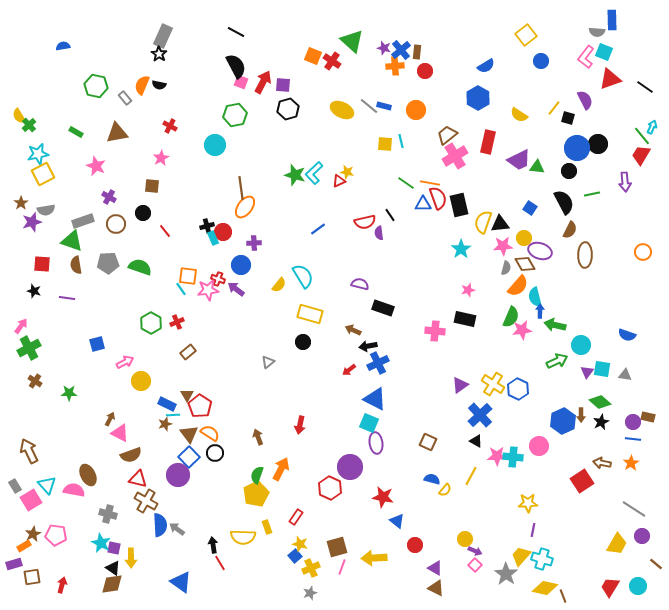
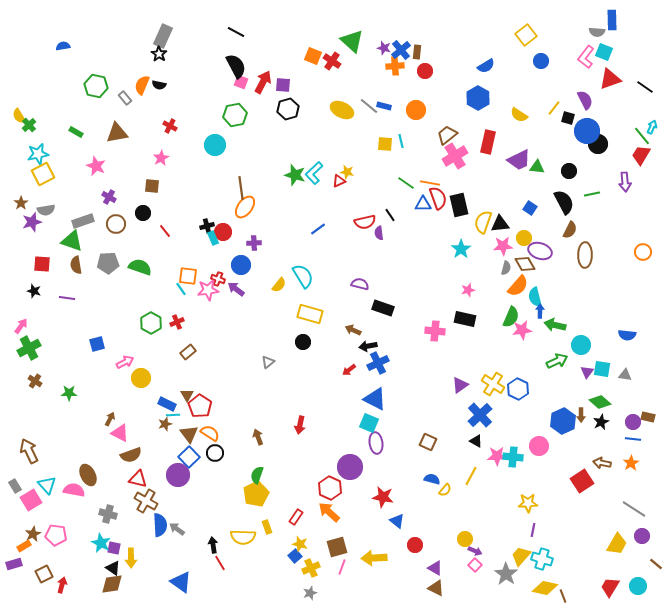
blue circle at (577, 148): moved 10 px right, 17 px up
blue semicircle at (627, 335): rotated 12 degrees counterclockwise
yellow circle at (141, 381): moved 3 px up
orange arrow at (281, 469): moved 48 px right, 43 px down; rotated 75 degrees counterclockwise
brown square at (32, 577): moved 12 px right, 3 px up; rotated 18 degrees counterclockwise
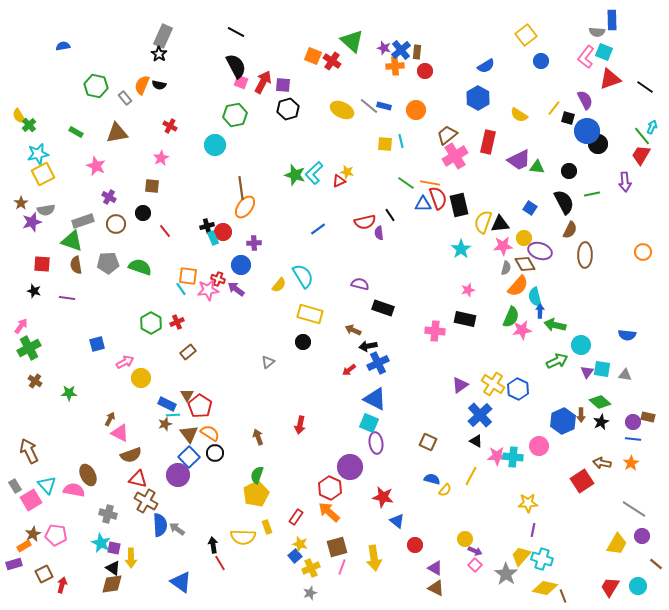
yellow arrow at (374, 558): rotated 95 degrees counterclockwise
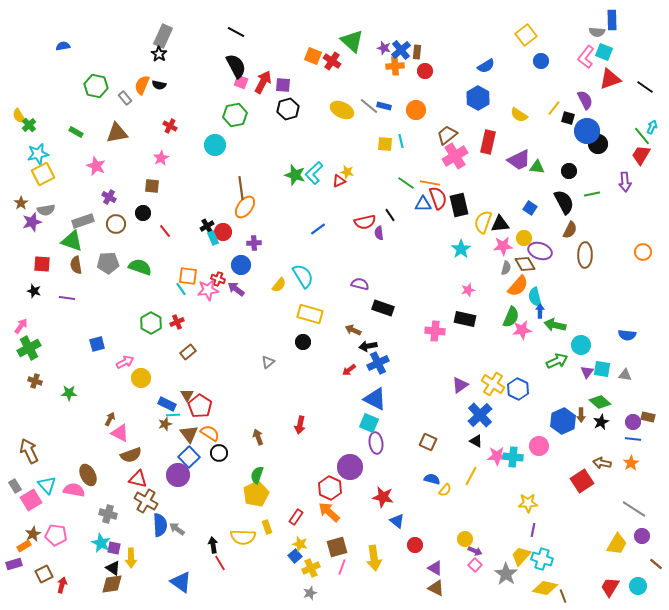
black cross at (207, 226): rotated 16 degrees counterclockwise
brown cross at (35, 381): rotated 16 degrees counterclockwise
black circle at (215, 453): moved 4 px right
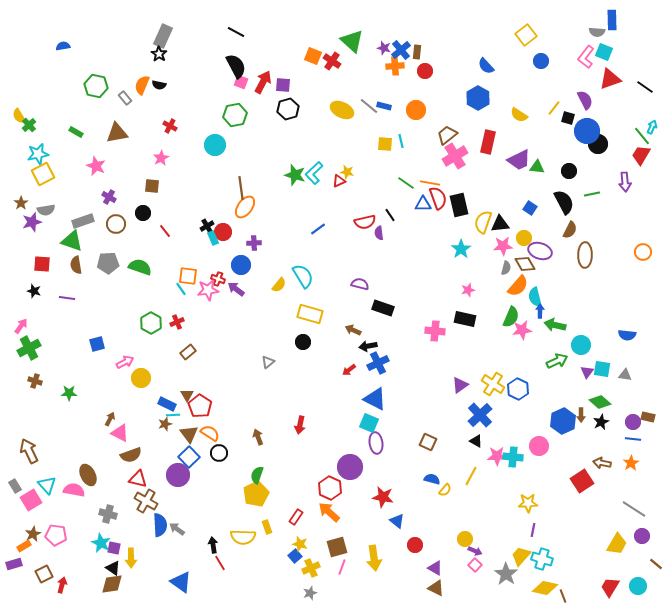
blue semicircle at (486, 66): rotated 78 degrees clockwise
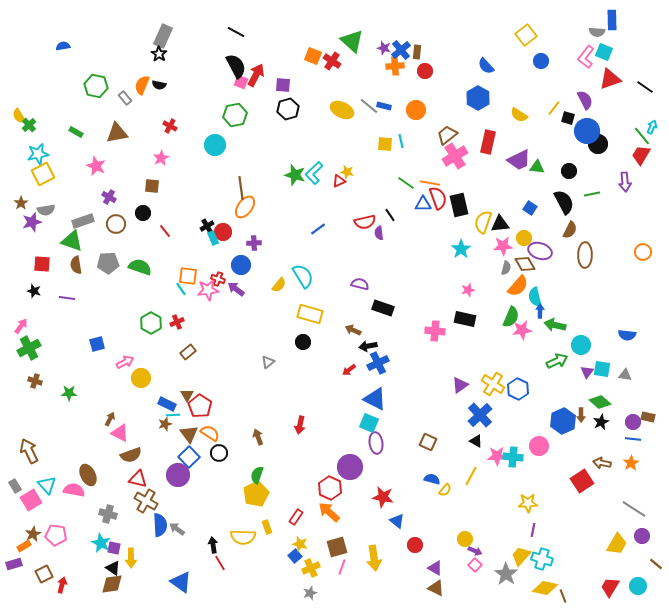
red arrow at (263, 82): moved 7 px left, 7 px up
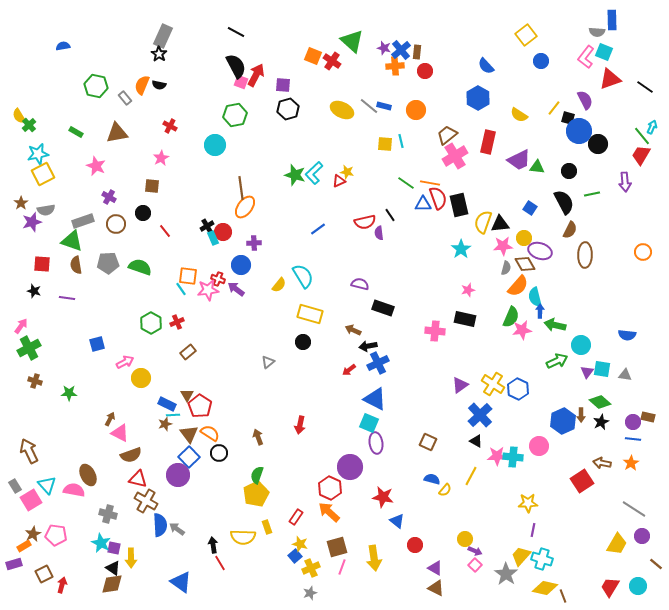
blue circle at (587, 131): moved 8 px left
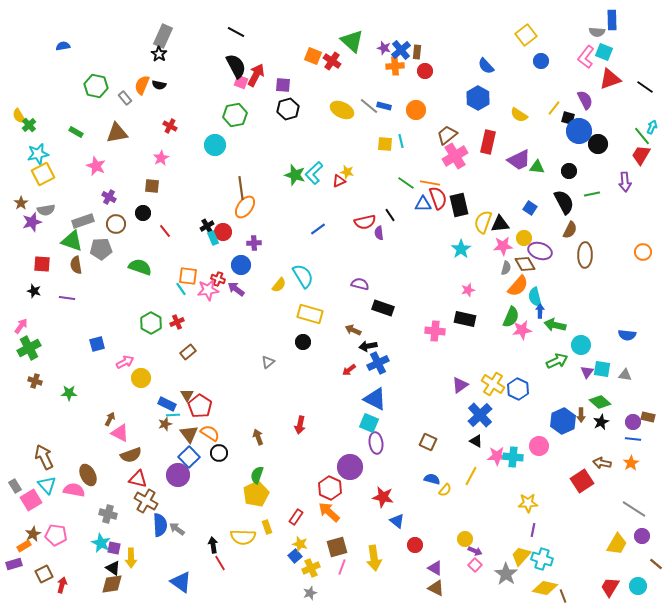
gray pentagon at (108, 263): moved 7 px left, 14 px up
brown arrow at (29, 451): moved 15 px right, 6 px down
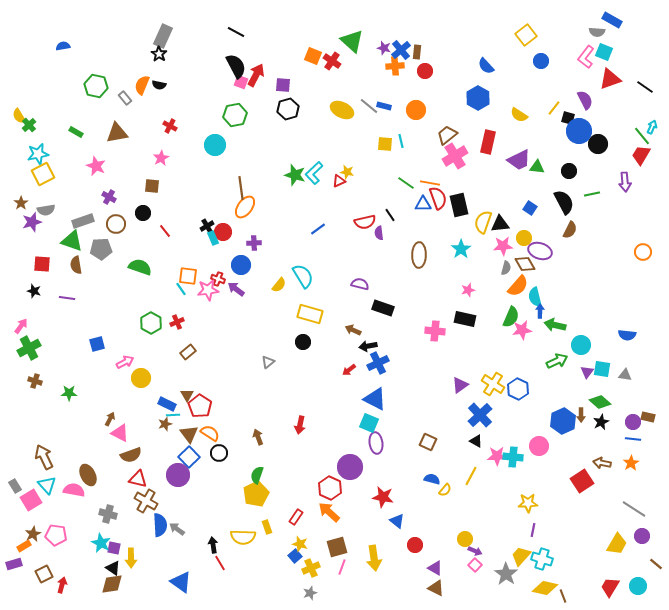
blue rectangle at (612, 20): rotated 60 degrees counterclockwise
brown ellipse at (585, 255): moved 166 px left
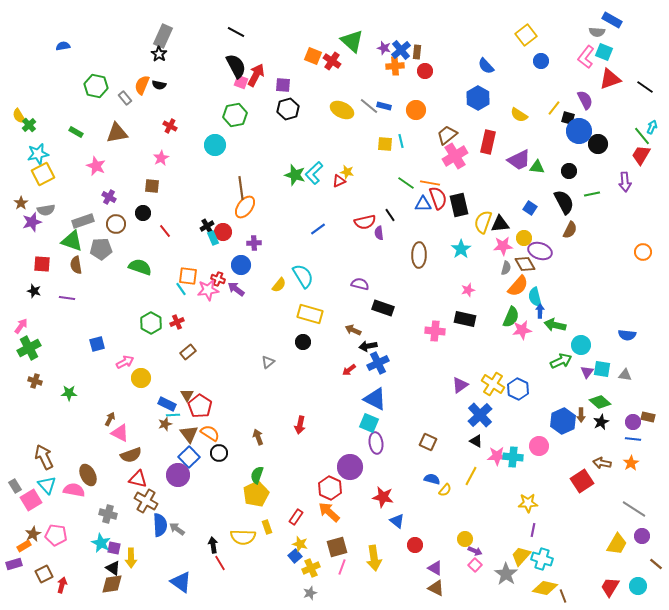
green arrow at (557, 361): moved 4 px right
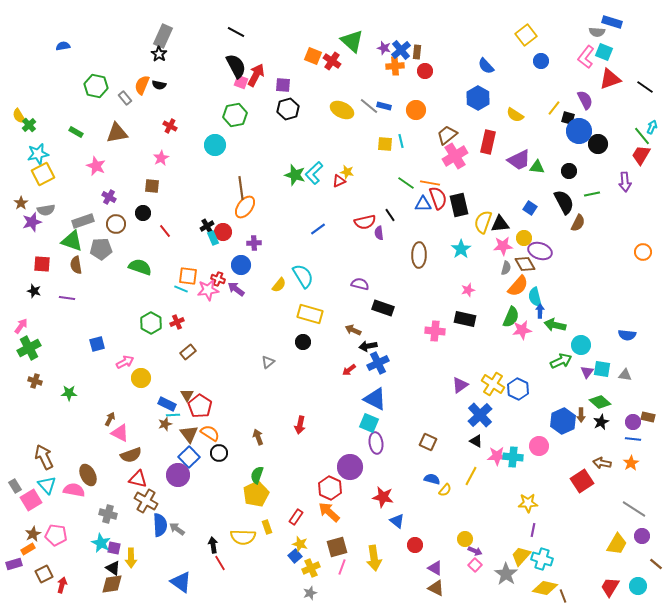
blue rectangle at (612, 20): moved 2 px down; rotated 12 degrees counterclockwise
yellow semicircle at (519, 115): moved 4 px left
brown semicircle at (570, 230): moved 8 px right, 7 px up
cyan line at (181, 289): rotated 32 degrees counterclockwise
orange rectangle at (24, 546): moved 4 px right, 3 px down
